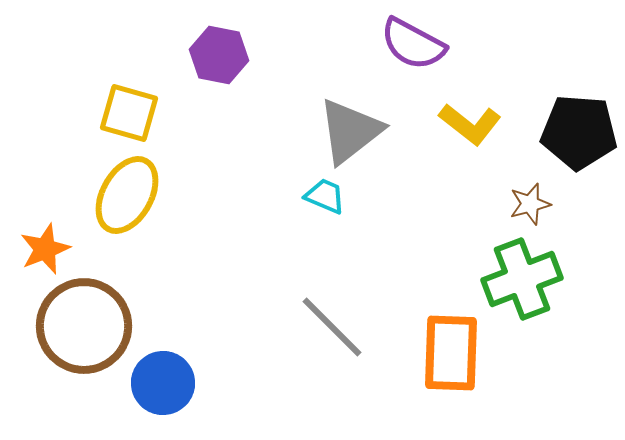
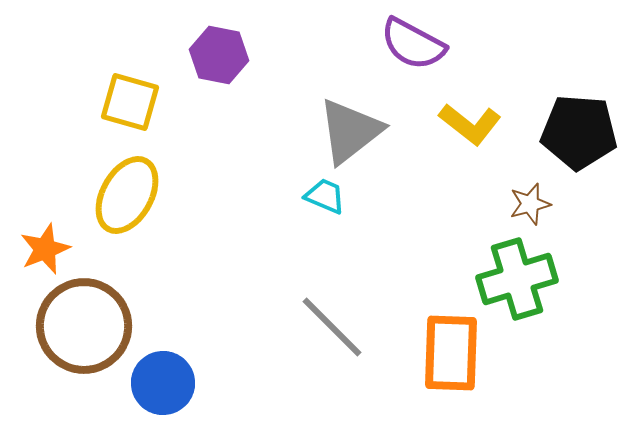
yellow square: moved 1 px right, 11 px up
green cross: moved 5 px left; rotated 4 degrees clockwise
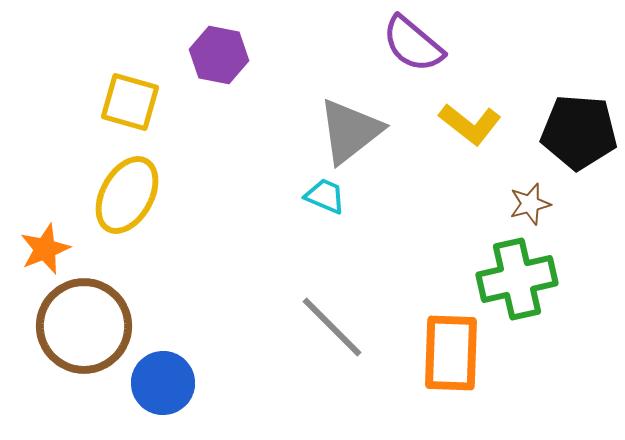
purple semicircle: rotated 12 degrees clockwise
green cross: rotated 4 degrees clockwise
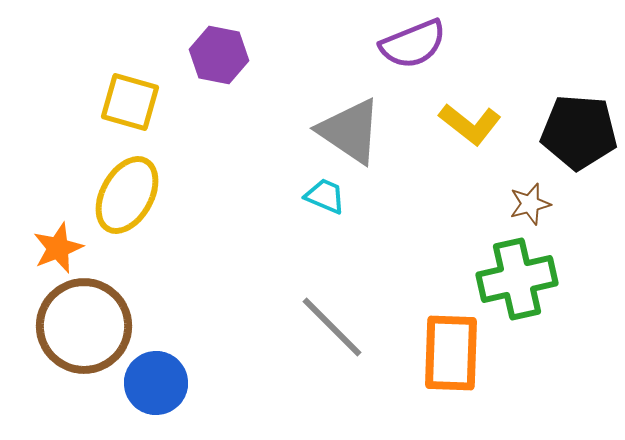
purple semicircle: rotated 62 degrees counterclockwise
gray triangle: rotated 48 degrees counterclockwise
orange star: moved 13 px right, 1 px up
blue circle: moved 7 px left
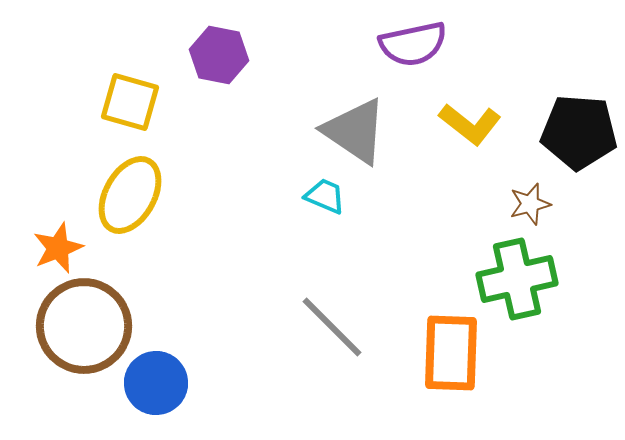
purple semicircle: rotated 10 degrees clockwise
gray triangle: moved 5 px right
yellow ellipse: moved 3 px right
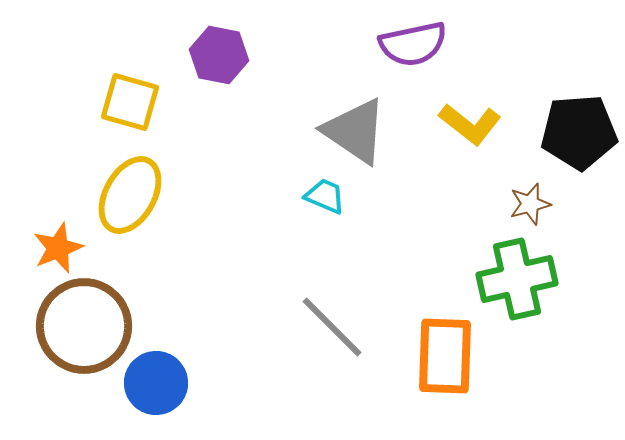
black pentagon: rotated 8 degrees counterclockwise
orange rectangle: moved 6 px left, 3 px down
